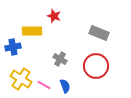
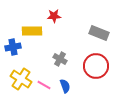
red star: rotated 24 degrees counterclockwise
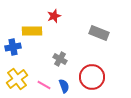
red star: rotated 16 degrees counterclockwise
red circle: moved 4 px left, 11 px down
yellow cross: moved 4 px left; rotated 20 degrees clockwise
blue semicircle: moved 1 px left
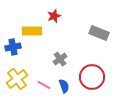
gray cross: rotated 24 degrees clockwise
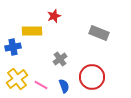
pink line: moved 3 px left
